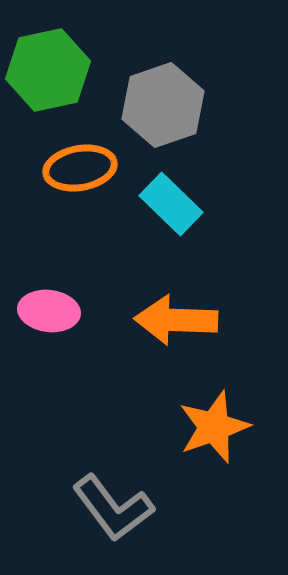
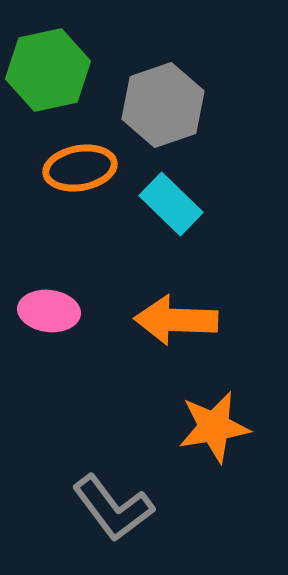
orange star: rotated 10 degrees clockwise
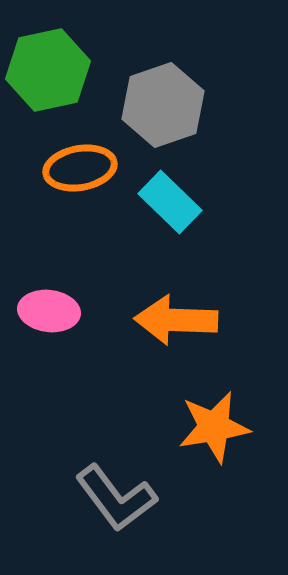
cyan rectangle: moved 1 px left, 2 px up
gray L-shape: moved 3 px right, 10 px up
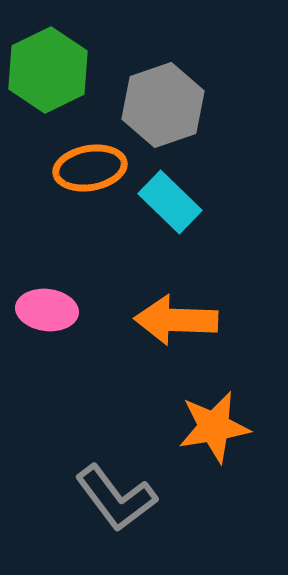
green hexagon: rotated 14 degrees counterclockwise
orange ellipse: moved 10 px right
pink ellipse: moved 2 px left, 1 px up
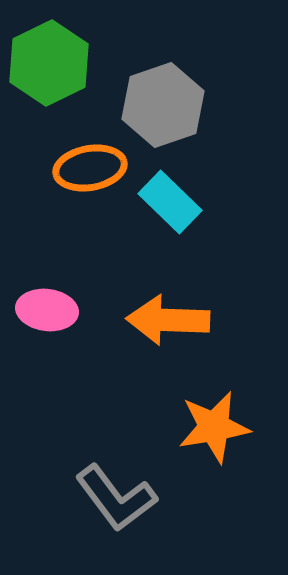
green hexagon: moved 1 px right, 7 px up
orange arrow: moved 8 px left
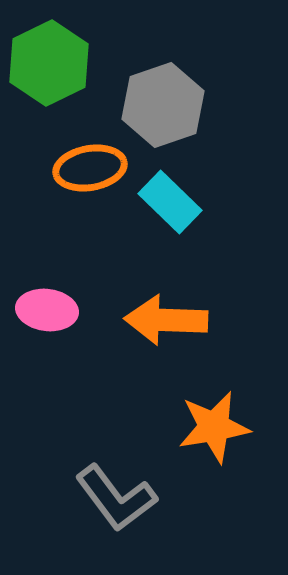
orange arrow: moved 2 px left
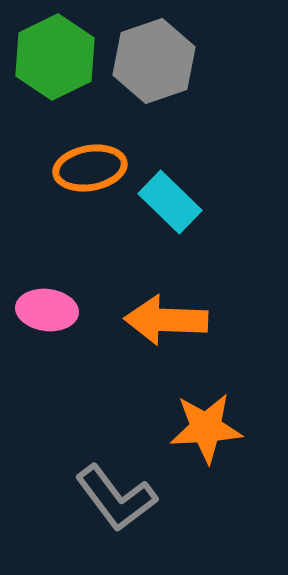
green hexagon: moved 6 px right, 6 px up
gray hexagon: moved 9 px left, 44 px up
orange star: moved 8 px left, 1 px down; rotated 6 degrees clockwise
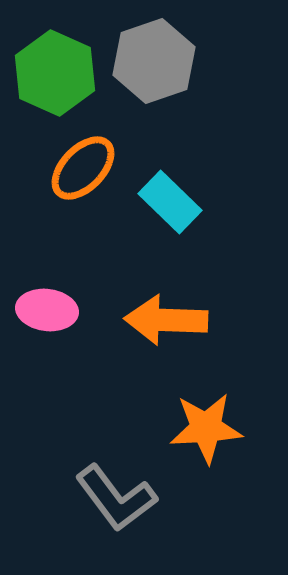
green hexagon: moved 16 px down; rotated 10 degrees counterclockwise
orange ellipse: moved 7 px left; rotated 36 degrees counterclockwise
